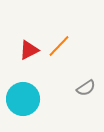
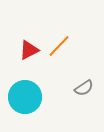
gray semicircle: moved 2 px left
cyan circle: moved 2 px right, 2 px up
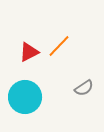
red triangle: moved 2 px down
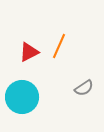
orange line: rotated 20 degrees counterclockwise
cyan circle: moved 3 px left
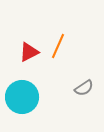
orange line: moved 1 px left
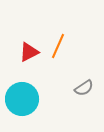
cyan circle: moved 2 px down
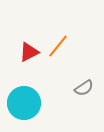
orange line: rotated 15 degrees clockwise
cyan circle: moved 2 px right, 4 px down
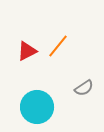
red triangle: moved 2 px left, 1 px up
cyan circle: moved 13 px right, 4 px down
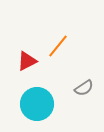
red triangle: moved 10 px down
cyan circle: moved 3 px up
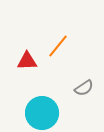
red triangle: rotated 25 degrees clockwise
cyan circle: moved 5 px right, 9 px down
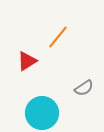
orange line: moved 9 px up
red triangle: rotated 30 degrees counterclockwise
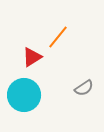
red triangle: moved 5 px right, 4 px up
cyan circle: moved 18 px left, 18 px up
